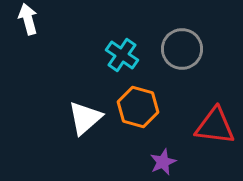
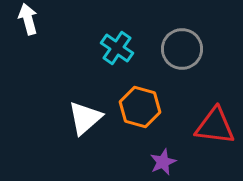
cyan cross: moved 5 px left, 7 px up
orange hexagon: moved 2 px right
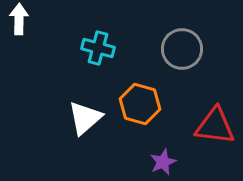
white arrow: moved 9 px left; rotated 16 degrees clockwise
cyan cross: moved 19 px left; rotated 20 degrees counterclockwise
orange hexagon: moved 3 px up
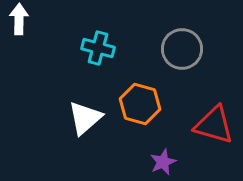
red triangle: moved 1 px left, 1 px up; rotated 9 degrees clockwise
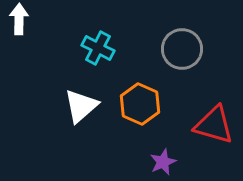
cyan cross: rotated 12 degrees clockwise
orange hexagon: rotated 9 degrees clockwise
white triangle: moved 4 px left, 12 px up
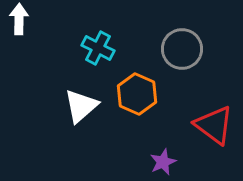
orange hexagon: moved 3 px left, 10 px up
red triangle: rotated 21 degrees clockwise
